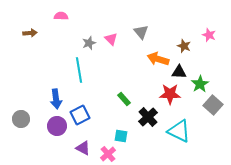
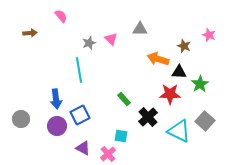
pink semicircle: rotated 48 degrees clockwise
gray triangle: moved 1 px left, 3 px up; rotated 49 degrees counterclockwise
gray square: moved 8 px left, 16 px down
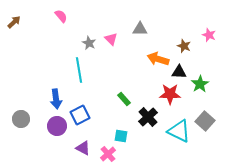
brown arrow: moved 16 px left, 11 px up; rotated 40 degrees counterclockwise
gray star: rotated 24 degrees counterclockwise
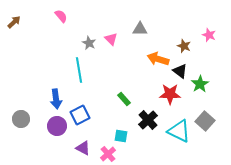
black triangle: moved 1 px right, 1 px up; rotated 35 degrees clockwise
black cross: moved 3 px down
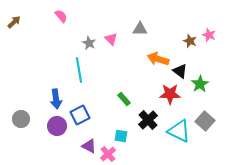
brown star: moved 6 px right, 5 px up
purple triangle: moved 6 px right, 2 px up
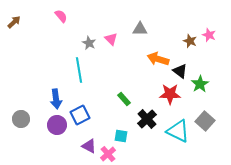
black cross: moved 1 px left, 1 px up
purple circle: moved 1 px up
cyan triangle: moved 1 px left
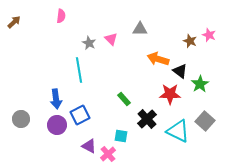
pink semicircle: rotated 48 degrees clockwise
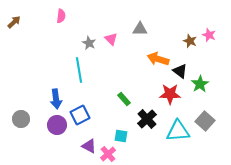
cyan triangle: rotated 30 degrees counterclockwise
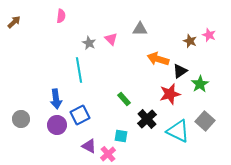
black triangle: rotated 49 degrees clockwise
red star: rotated 15 degrees counterclockwise
cyan triangle: rotated 30 degrees clockwise
